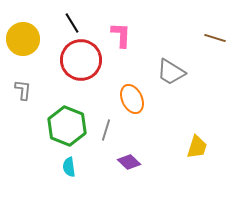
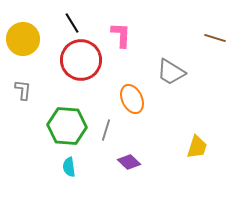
green hexagon: rotated 18 degrees counterclockwise
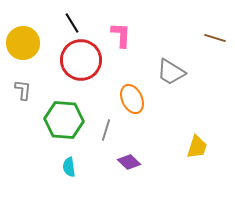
yellow circle: moved 4 px down
green hexagon: moved 3 px left, 6 px up
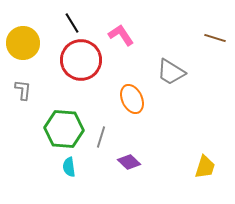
pink L-shape: rotated 36 degrees counterclockwise
green hexagon: moved 9 px down
gray line: moved 5 px left, 7 px down
yellow trapezoid: moved 8 px right, 20 px down
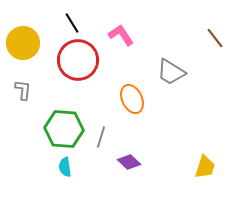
brown line: rotated 35 degrees clockwise
red circle: moved 3 px left
cyan semicircle: moved 4 px left
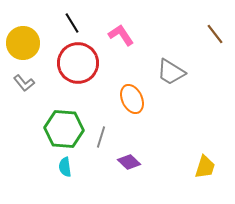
brown line: moved 4 px up
red circle: moved 3 px down
gray L-shape: moved 1 px right, 7 px up; rotated 135 degrees clockwise
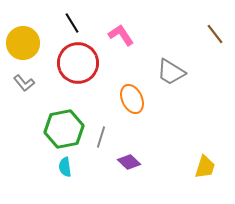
green hexagon: rotated 15 degrees counterclockwise
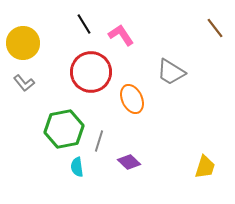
black line: moved 12 px right, 1 px down
brown line: moved 6 px up
red circle: moved 13 px right, 9 px down
gray line: moved 2 px left, 4 px down
cyan semicircle: moved 12 px right
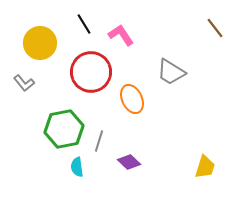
yellow circle: moved 17 px right
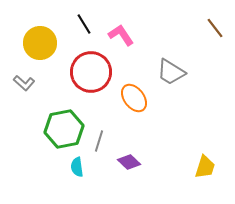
gray L-shape: rotated 10 degrees counterclockwise
orange ellipse: moved 2 px right, 1 px up; rotated 12 degrees counterclockwise
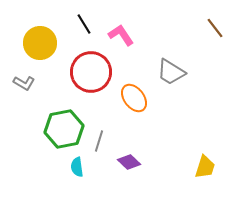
gray L-shape: rotated 10 degrees counterclockwise
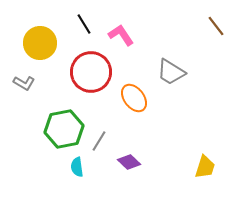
brown line: moved 1 px right, 2 px up
gray line: rotated 15 degrees clockwise
